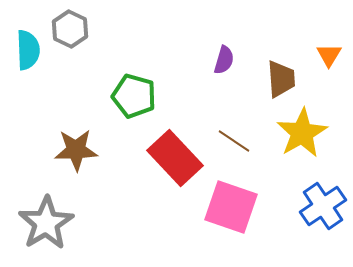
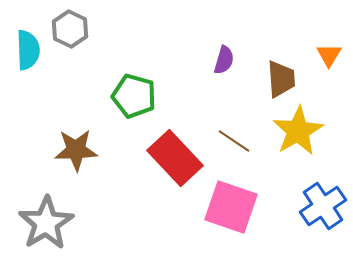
yellow star: moved 4 px left, 2 px up
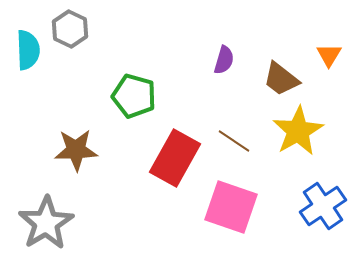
brown trapezoid: rotated 132 degrees clockwise
red rectangle: rotated 72 degrees clockwise
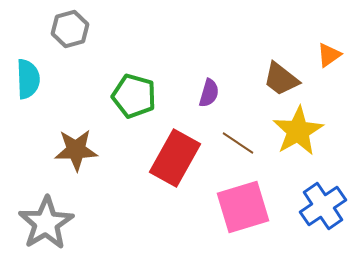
gray hexagon: rotated 18 degrees clockwise
cyan semicircle: moved 29 px down
orange triangle: rotated 24 degrees clockwise
purple semicircle: moved 15 px left, 33 px down
brown line: moved 4 px right, 2 px down
pink square: moved 12 px right; rotated 36 degrees counterclockwise
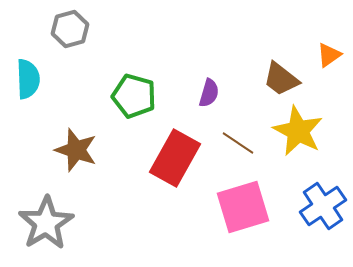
yellow star: rotated 15 degrees counterclockwise
brown star: rotated 21 degrees clockwise
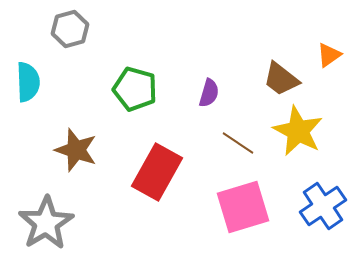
cyan semicircle: moved 3 px down
green pentagon: moved 1 px right, 7 px up
red rectangle: moved 18 px left, 14 px down
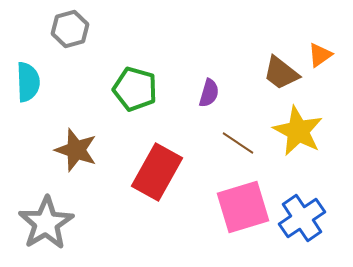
orange triangle: moved 9 px left
brown trapezoid: moved 6 px up
blue cross: moved 21 px left, 12 px down
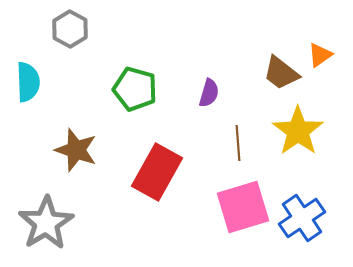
gray hexagon: rotated 15 degrees counterclockwise
yellow star: rotated 9 degrees clockwise
brown line: rotated 52 degrees clockwise
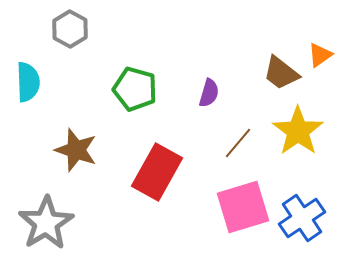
brown line: rotated 44 degrees clockwise
